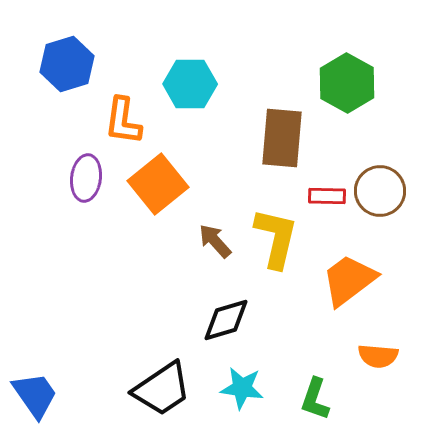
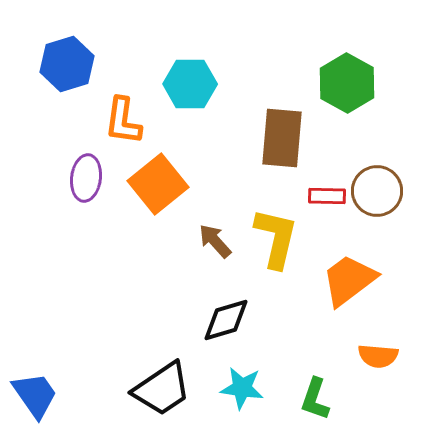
brown circle: moved 3 px left
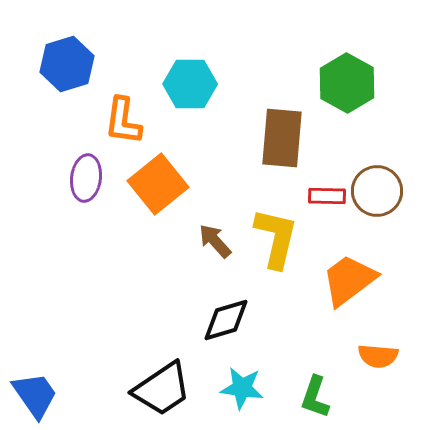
green L-shape: moved 2 px up
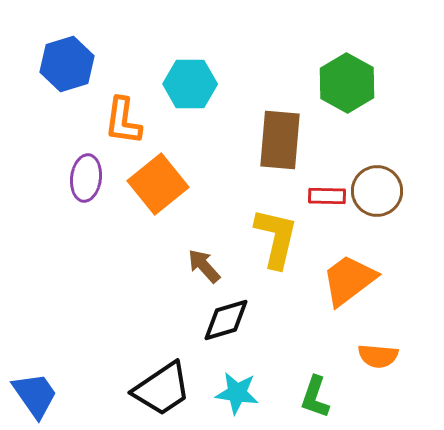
brown rectangle: moved 2 px left, 2 px down
brown arrow: moved 11 px left, 25 px down
cyan star: moved 5 px left, 5 px down
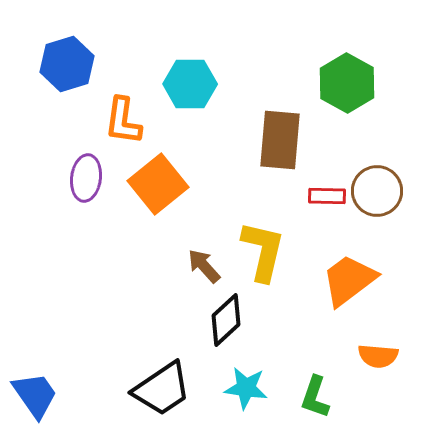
yellow L-shape: moved 13 px left, 13 px down
black diamond: rotated 26 degrees counterclockwise
cyan star: moved 9 px right, 5 px up
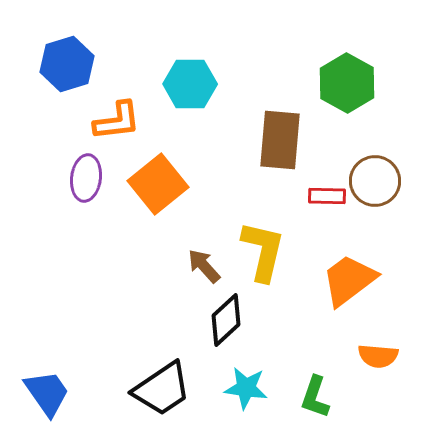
orange L-shape: moved 6 px left; rotated 105 degrees counterclockwise
brown circle: moved 2 px left, 10 px up
blue trapezoid: moved 12 px right, 2 px up
